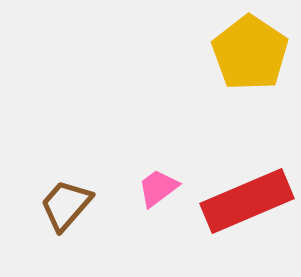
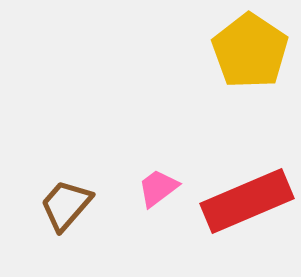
yellow pentagon: moved 2 px up
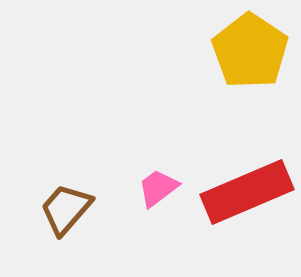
red rectangle: moved 9 px up
brown trapezoid: moved 4 px down
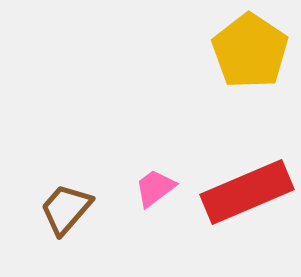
pink trapezoid: moved 3 px left
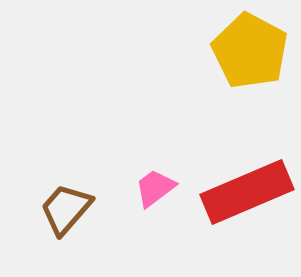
yellow pentagon: rotated 6 degrees counterclockwise
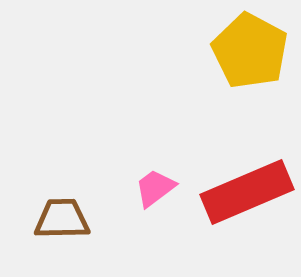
brown trapezoid: moved 4 px left, 10 px down; rotated 48 degrees clockwise
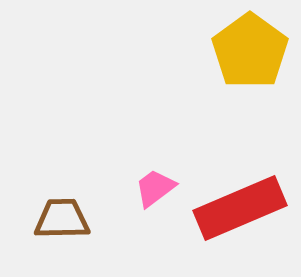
yellow pentagon: rotated 8 degrees clockwise
red rectangle: moved 7 px left, 16 px down
